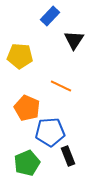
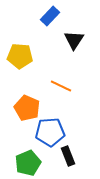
green pentagon: moved 1 px right
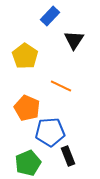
yellow pentagon: moved 5 px right; rotated 30 degrees clockwise
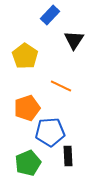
blue rectangle: moved 1 px up
orange pentagon: rotated 30 degrees clockwise
black rectangle: rotated 18 degrees clockwise
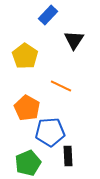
blue rectangle: moved 2 px left
orange pentagon: rotated 25 degrees counterclockwise
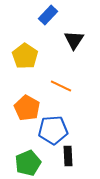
blue pentagon: moved 3 px right, 2 px up
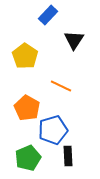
blue pentagon: rotated 12 degrees counterclockwise
green pentagon: moved 5 px up
